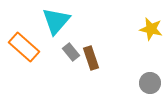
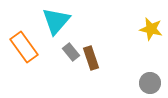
orange rectangle: rotated 12 degrees clockwise
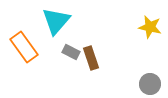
yellow star: moved 1 px left, 2 px up
gray rectangle: rotated 24 degrees counterclockwise
gray circle: moved 1 px down
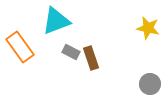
cyan triangle: rotated 28 degrees clockwise
yellow star: moved 2 px left, 1 px down
orange rectangle: moved 4 px left
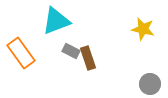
yellow star: moved 5 px left, 1 px down
orange rectangle: moved 1 px right, 6 px down
gray rectangle: moved 1 px up
brown rectangle: moved 3 px left
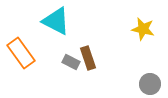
cyan triangle: rotated 48 degrees clockwise
gray rectangle: moved 11 px down
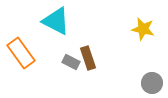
gray circle: moved 2 px right, 1 px up
